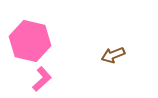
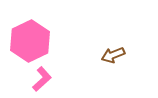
pink hexagon: rotated 21 degrees clockwise
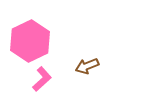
brown arrow: moved 26 px left, 11 px down
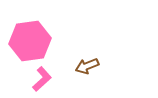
pink hexagon: rotated 18 degrees clockwise
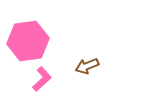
pink hexagon: moved 2 px left
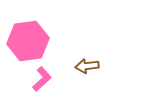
brown arrow: rotated 15 degrees clockwise
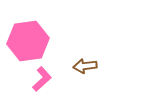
brown arrow: moved 2 px left
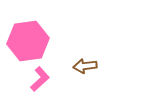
pink L-shape: moved 2 px left
